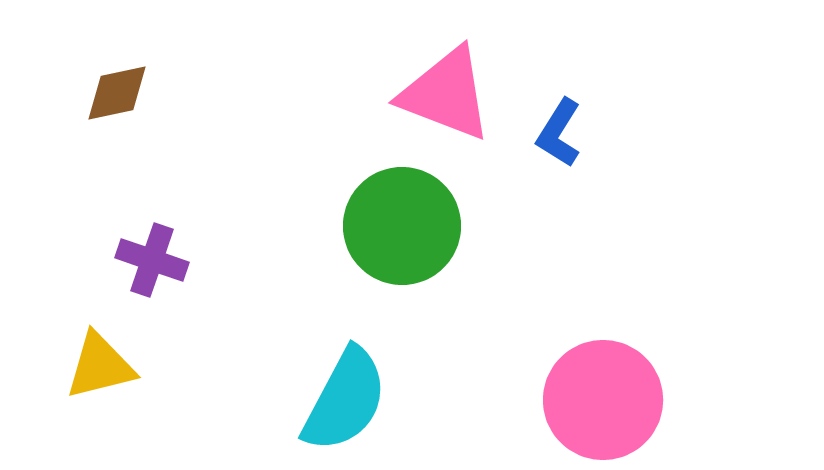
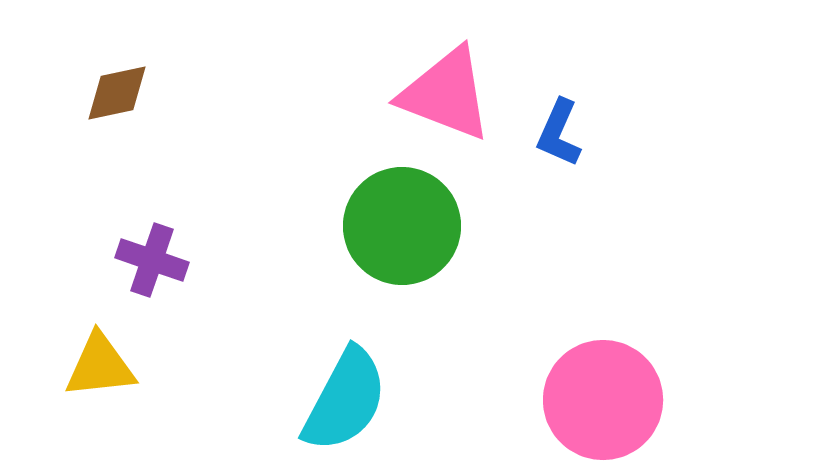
blue L-shape: rotated 8 degrees counterclockwise
yellow triangle: rotated 8 degrees clockwise
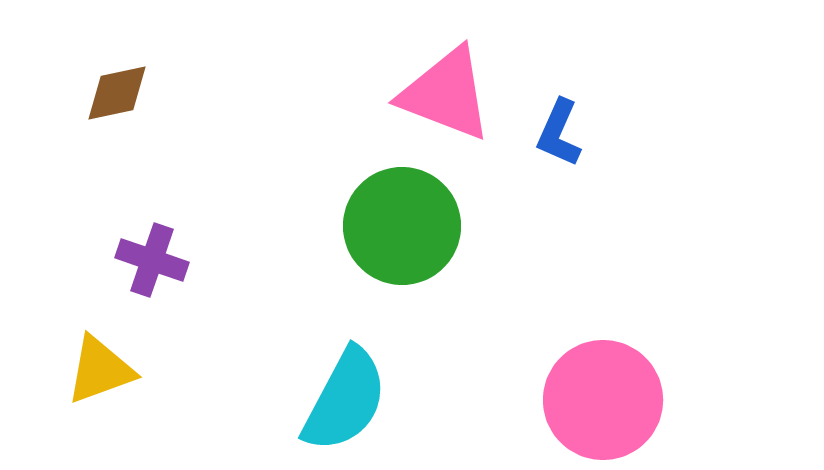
yellow triangle: moved 4 px down; rotated 14 degrees counterclockwise
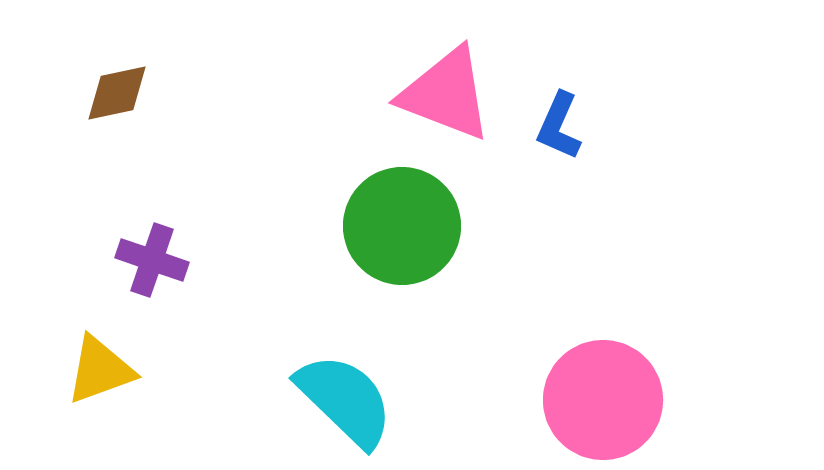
blue L-shape: moved 7 px up
cyan semicircle: rotated 74 degrees counterclockwise
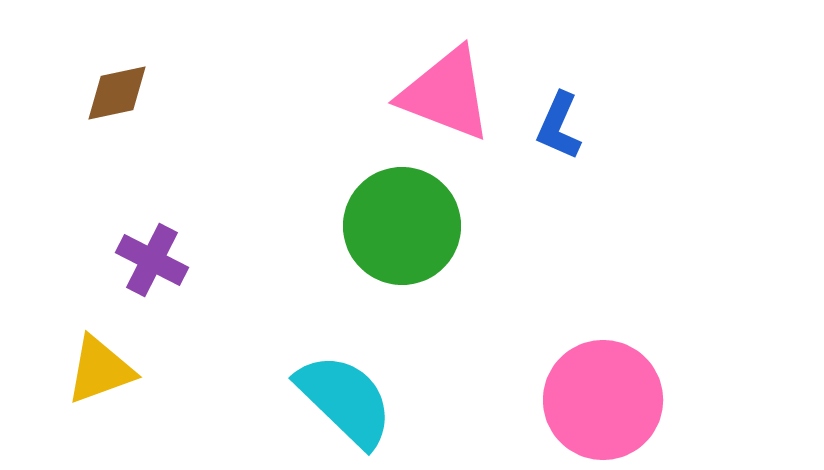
purple cross: rotated 8 degrees clockwise
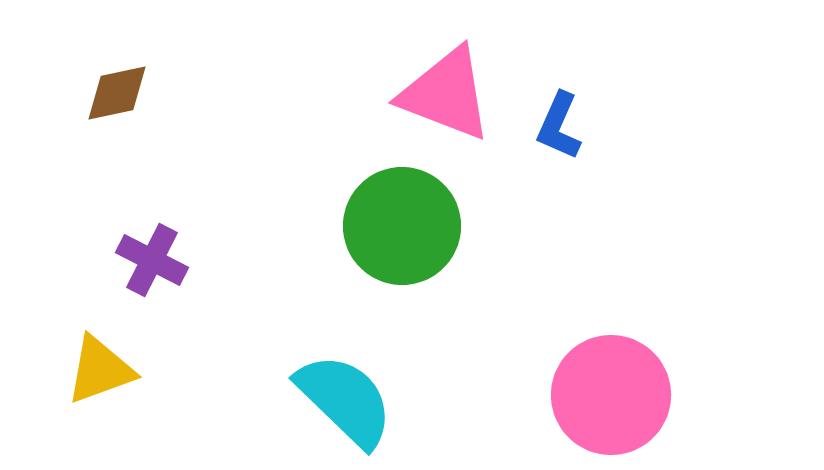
pink circle: moved 8 px right, 5 px up
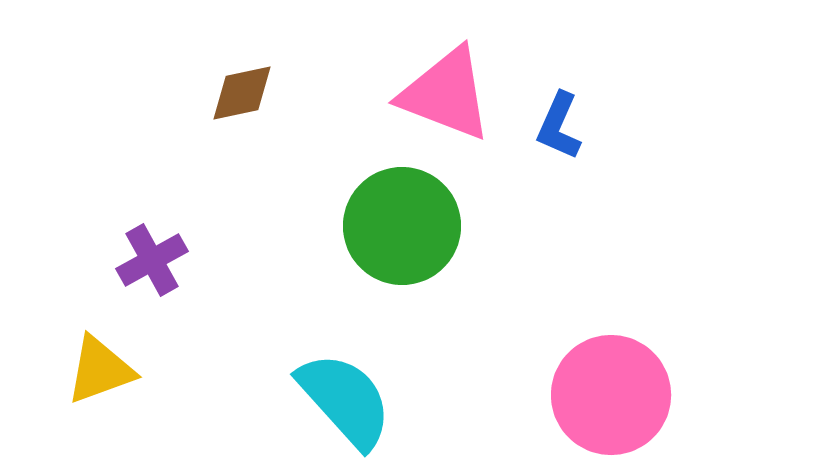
brown diamond: moved 125 px right
purple cross: rotated 34 degrees clockwise
cyan semicircle: rotated 4 degrees clockwise
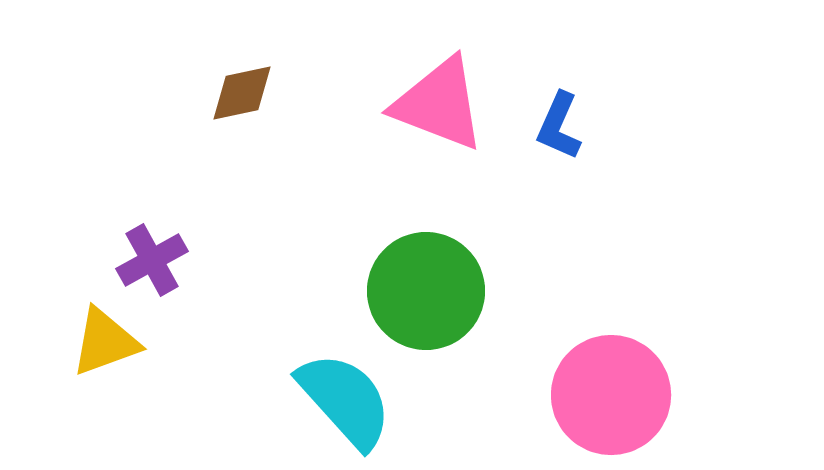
pink triangle: moved 7 px left, 10 px down
green circle: moved 24 px right, 65 px down
yellow triangle: moved 5 px right, 28 px up
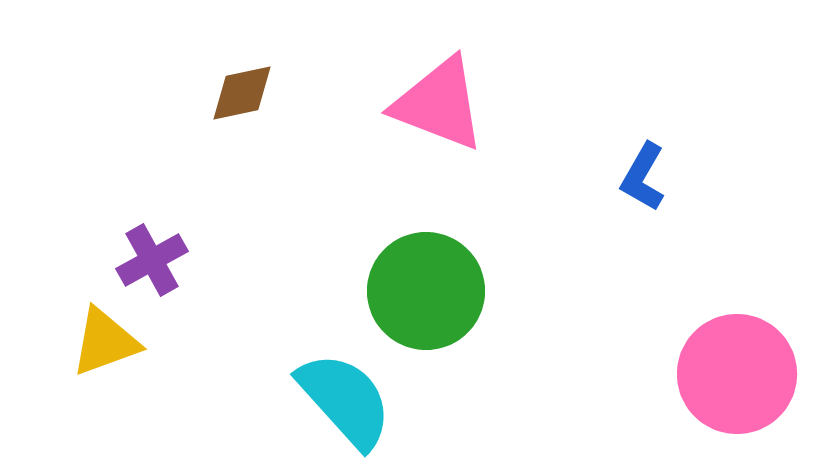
blue L-shape: moved 84 px right, 51 px down; rotated 6 degrees clockwise
pink circle: moved 126 px right, 21 px up
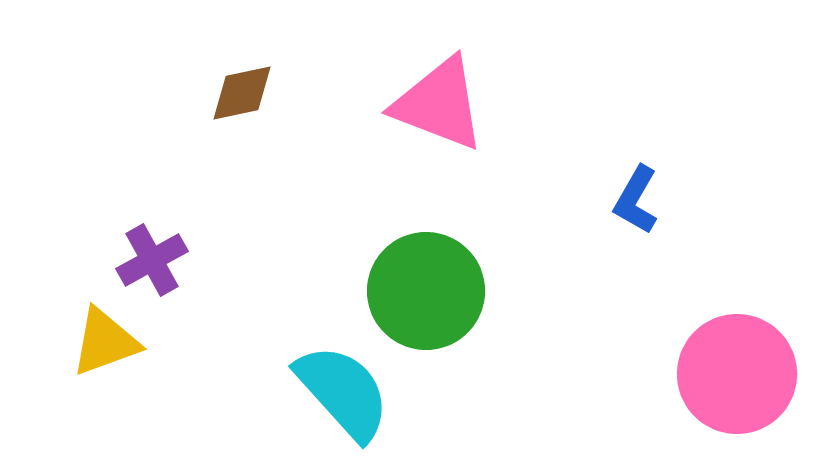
blue L-shape: moved 7 px left, 23 px down
cyan semicircle: moved 2 px left, 8 px up
